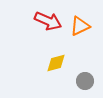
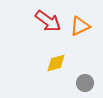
red arrow: rotated 12 degrees clockwise
gray circle: moved 2 px down
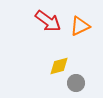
yellow diamond: moved 3 px right, 3 px down
gray circle: moved 9 px left
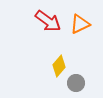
orange triangle: moved 2 px up
yellow diamond: rotated 35 degrees counterclockwise
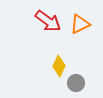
yellow diamond: rotated 15 degrees counterclockwise
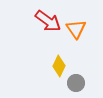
orange triangle: moved 4 px left, 5 px down; rotated 40 degrees counterclockwise
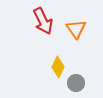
red arrow: moved 5 px left; rotated 28 degrees clockwise
yellow diamond: moved 1 px left, 1 px down
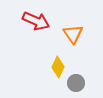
red arrow: moved 7 px left; rotated 40 degrees counterclockwise
orange triangle: moved 3 px left, 5 px down
